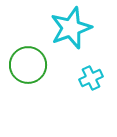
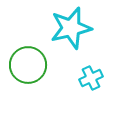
cyan star: rotated 6 degrees clockwise
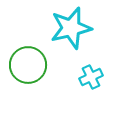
cyan cross: moved 1 px up
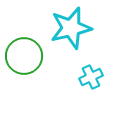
green circle: moved 4 px left, 9 px up
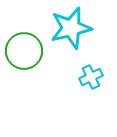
green circle: moved 5 px up
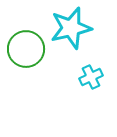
green circle: moved 2 px right, 2 px up
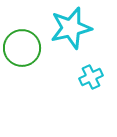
green circle: moved 4 px left, 1 px up
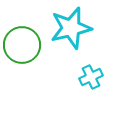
green circle: moved 3 px up
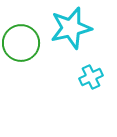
green circle: moved 1 px left, 2 px up
